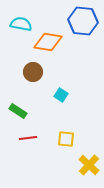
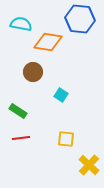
blue hexagon: moved 3 px left, 2 px up
red line: moved 7 px left
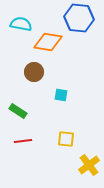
blue hexagon: moved 1 px left, 1 px up
brown circle: moved 1 px right
cyan square: rotated 24 degrees counterclockwise
red line: moved 2 px right, 3 px down
yellow cross: rotated 10 degrees clockwise
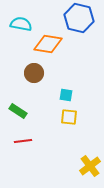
blue hexagon: rotated 8 degrees clockwise
orange diamond: moved 2 px down
brown circle: moved 1 px down
cyan square: moved 5 px right
yellow square: moved 3 px right, 22 px up
yellow cross: moved 1 px right, 1 px down
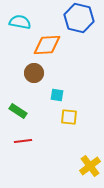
cyan semicircle: moved 1 px left, 2 px up
orange diamond: moved 1 px left, 1 px down; rotated 12 degrees counterclockwise
cyan square: moved 9 px left
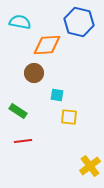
blue hexagon: moved 4 px down
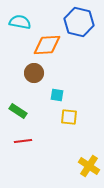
yellow cross: moved 1 px left; rotated 20 degrees counterclockwise
